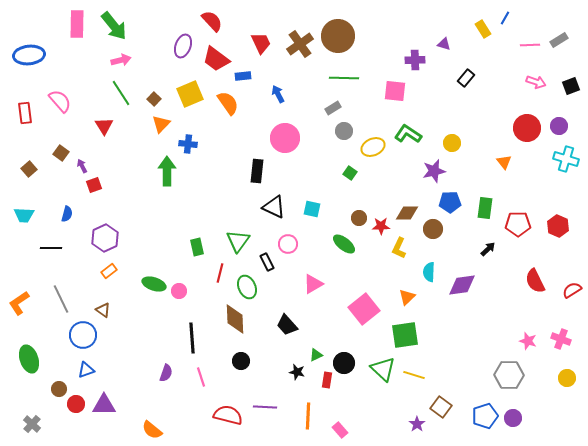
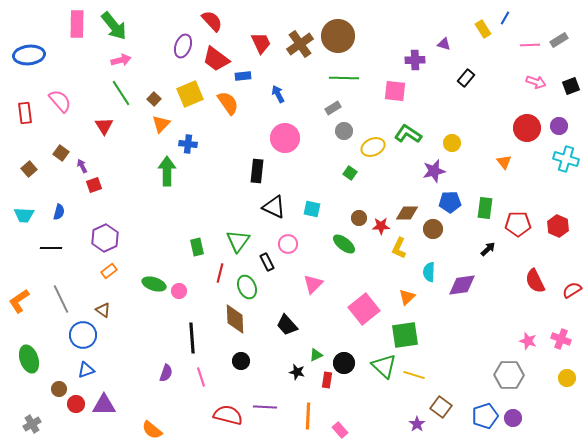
blue semicircle at (67, 214): moved 8 px left, 2 px up
pink triangle at (313, 284): rotated 15 degrees counterclockwise
orange L-shape at (19, 303): moved 2 px up
green triangle at (383, 369): moved 1 px right, 3 px up
gray cross at (32, 424): rotated 18 degrees clockwise
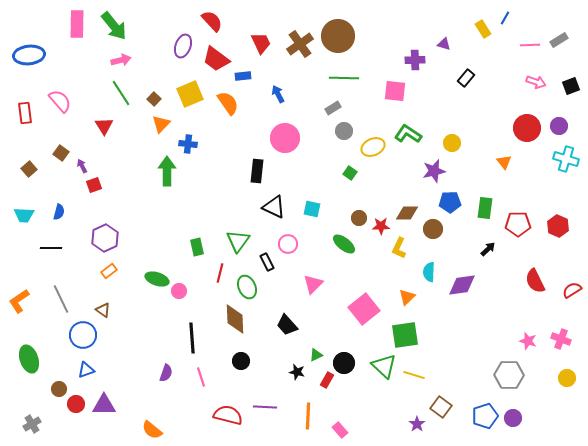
green ellipse at (154, 284): moved 3 px right, 5 px up
red rectangle at (327, 380): rotated 21 degrees clockwise
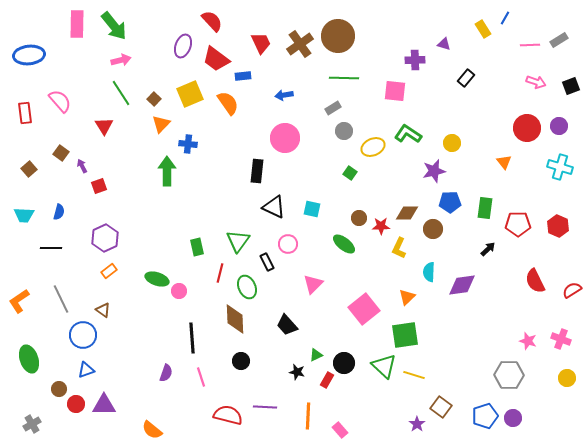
blue arrow at (278, 94): moved 6 px right, 1 px down; rotated 72 degrees counterclockwise
cyan cross at (566, 159): moved 6 px left, 8 px down
red square at (94, 185): moved 5 px right, 1 px down
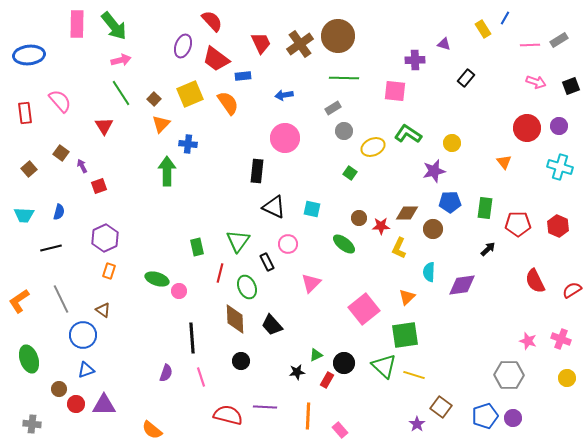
black line at (51, 248): rotated 15 degrees counterclockwise
orange rectangle at (109, 271): rotated 35 degrees counterclockwise
pink triangle at (313, 284): moved 2 px left, 1 px up
black trapezoid at (287, 325): moved 15 px left
black star at (297, 372): rotated 21 degrees counterclockwise
gray cross at (32, 424): rotated 36 degrees clockwise
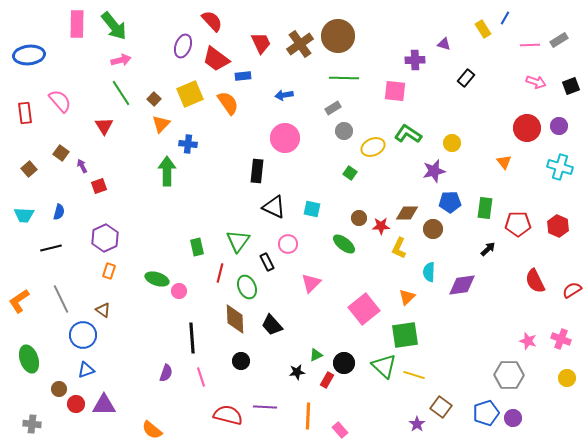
blue pentagon at (485, 416): moved 1 px right, 3 px up
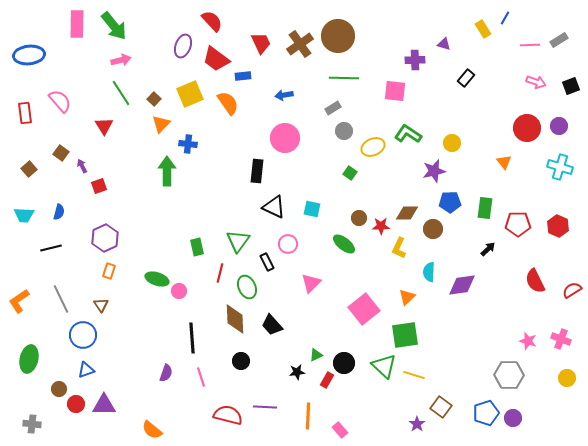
brown triangle at (103, 310): moved 2 px left, 5 px up; rotated 21 degrees clockwise
green ellipse at (29, 359): rotated 32 degrees clockwise
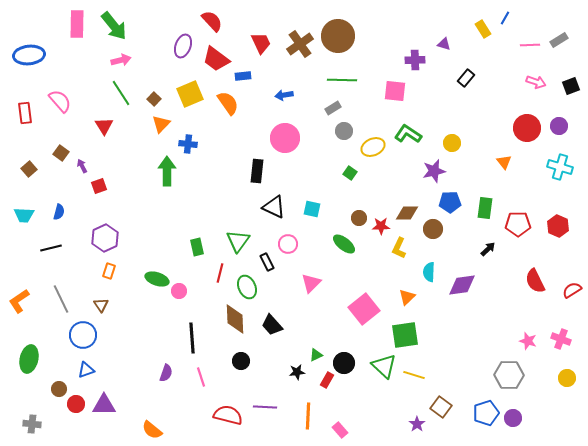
green line at (344, 78): moved 2 px left, 2 px down
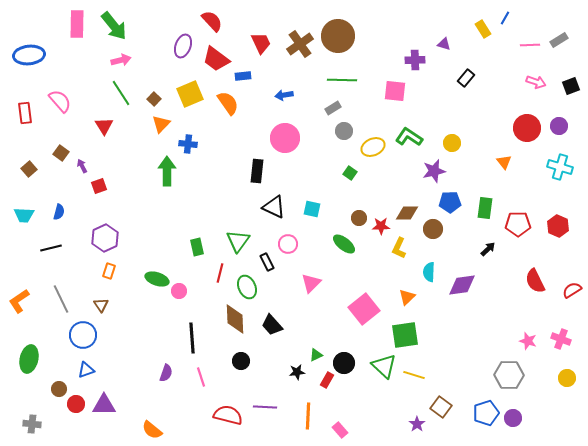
green L-shape at (408, 134): moved 1 px right, 3 px down
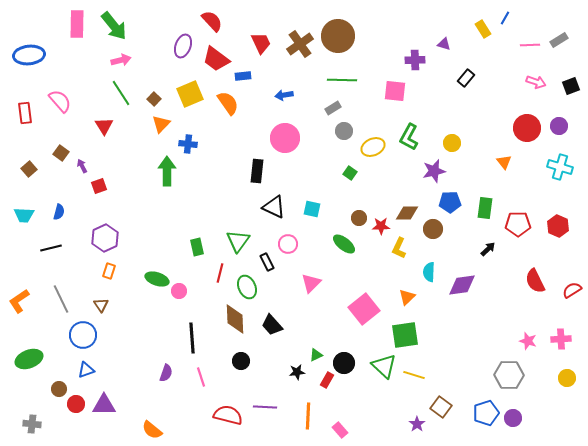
green L-shape at (409, 137): rotated 96 degrees counterclockwise
pink cross at (561, 339): rotated 24 degrees counterclockwise
green ellipse at (29, 359): rotated 56 degrees clockwise
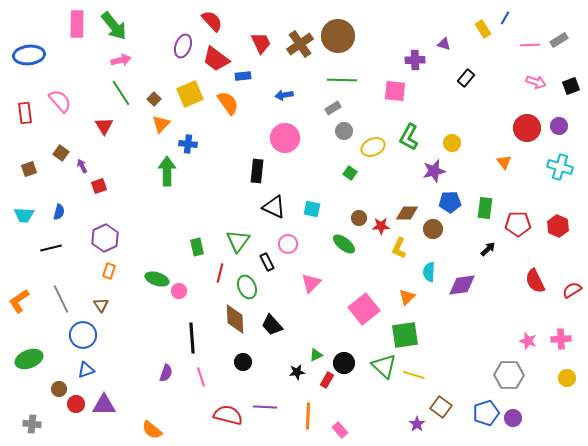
brown square at (29, 169): rotated 21 degrees clockwise
black circle at (241, 361): moved 2 px right, 1 px down
